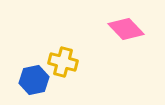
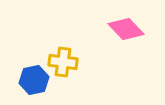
yellow cross: rotated 8 degrees counterclockwise
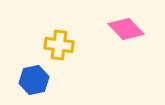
yellow cross: moved 4 px left, 17 px up
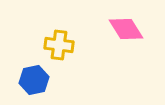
pink diamond: rotated 12 degrees clockwise
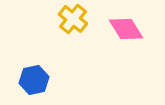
yellow cross: moved 14 px right, 26 px up; rotated 32 degrees clockwise
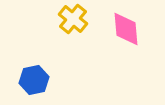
pink diamond: rotated 27 degrees clockwise
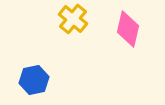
pink diamond: moved 2 px right; rotated 18 degrees clockwise
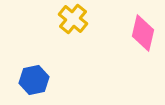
pink diamond: moved 15 px right, 4 px down
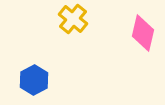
blue hexagon: rotated 16 degrees counterclockwise
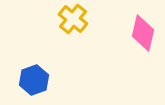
blue hexagon: rotated 8 degrees clockwise
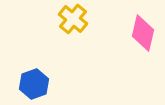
blue hexagon: moved 4 px down
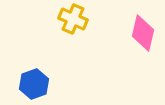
yellow cross: rotated 16 degrees counterclockwise
